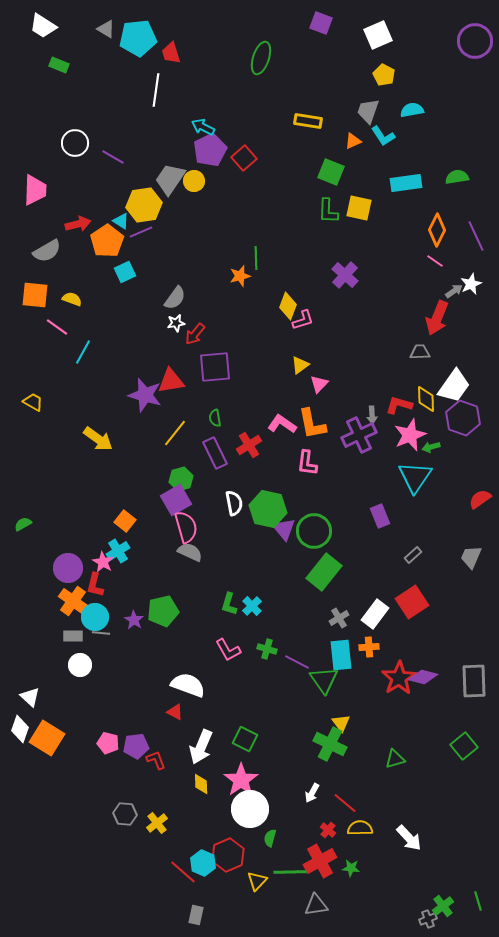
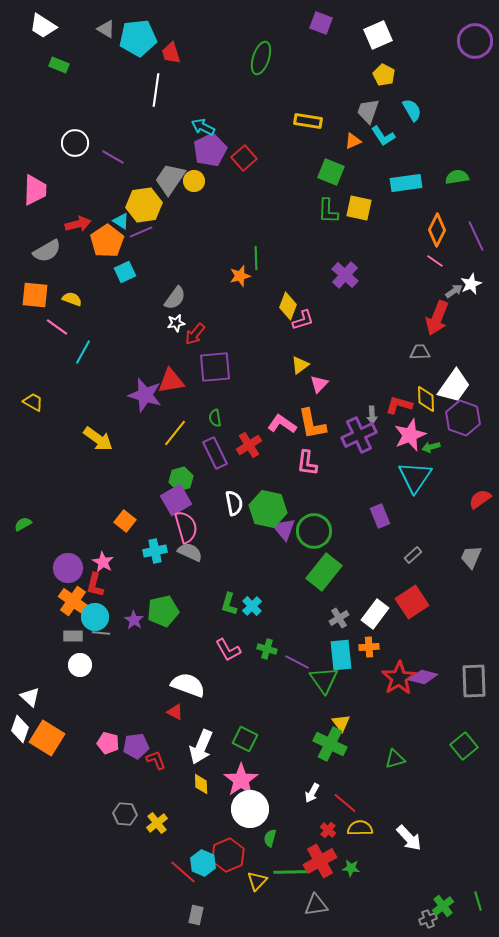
cyan semicircle at (412, 110): rotated 70 degrees clockwise
cyan cross at (118, 551): moved 37 px right; rotated 20 degrees clockwise
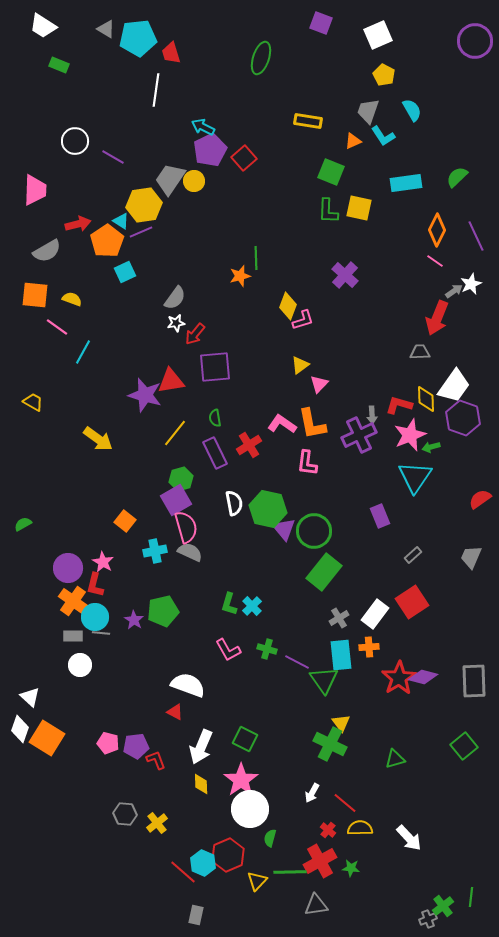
white circle at (75, 143): moved 2 px up
green semicircle at (457, 177): rotated 35 degrees counterclockwise
green line at (478, 901): moved 7 px left, 4 px up; rotated 24 degrees clockwise
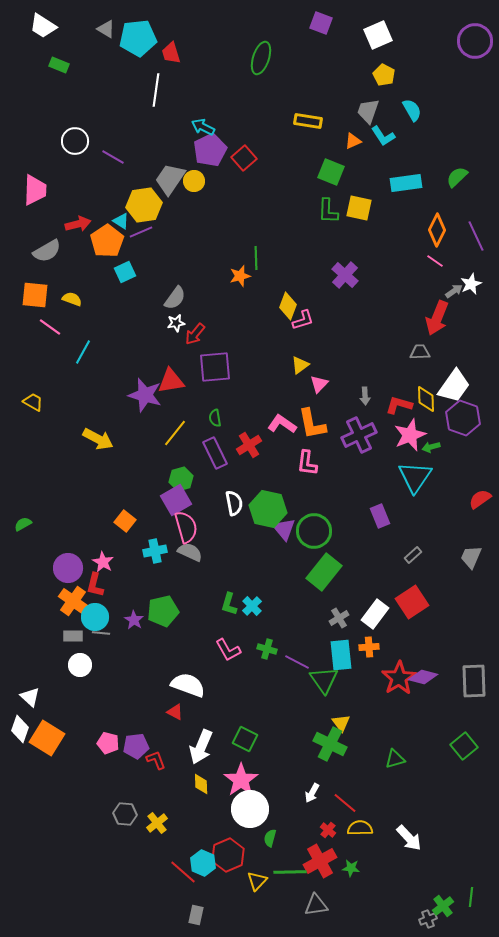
pink line at (57, 327): moved 7 px left
gray arrow at (372, 415): moved 7 px left, 19 px up
yellow arrow at (98, 439): rotated 8 degrees counterclockwise
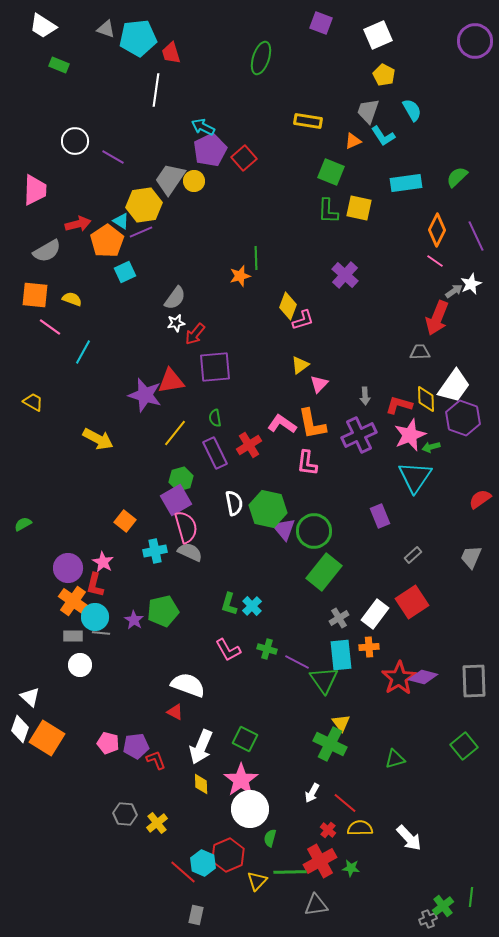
gray triangle at (106, 29): rotated 12 degrees counterclockwise
